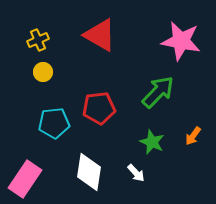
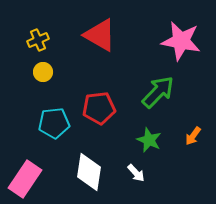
green star: moved 3 px left, 2 px up
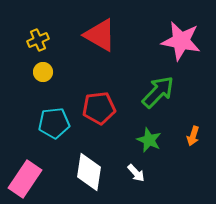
orange arrow: rotated 18 degrees counterclockwise
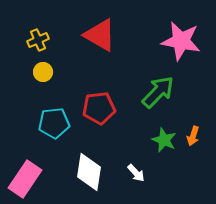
green star: moved 15 px right
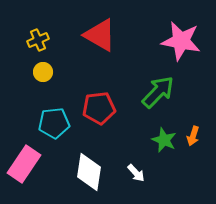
pink rectangle: moved 1 px left, 15 px up
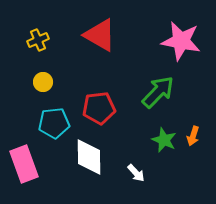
yellow circle: moved 10 px down
pink rectangle: rotated 54 degrees counterclockwise
white diamond: moved 15 px up; rotated 9 degrees counterclockwise
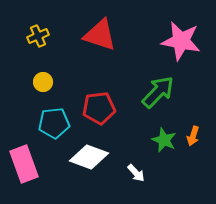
red triangle: rotated 12 degrees counterclockwise
yellow cross: moved 4 px up
white diamond: rotated 69 degrees counterclockwise
